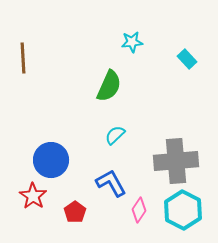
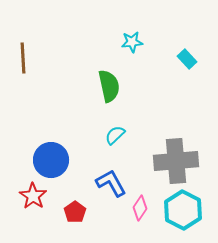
green semicircle: rotated 36 degrees counterclockwise
pink diamond: moved 1 px right, 2 px up
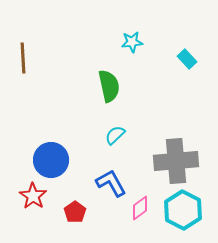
pink diamond: rotated 20 degrees clockwise
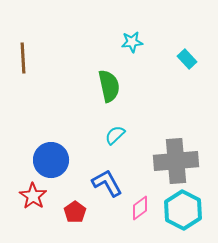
blue L-shape: moved 4 px left
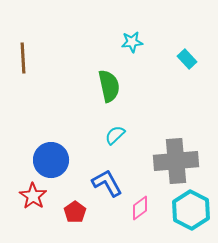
cyan hexagon: moved 8 px right
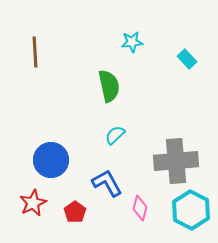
brown line: moved 12 px right, 6 px up
red star: moved 7 px down; rotated 12 degrees clockwise
pink diamond: rotated 40 degrees counterclockwise
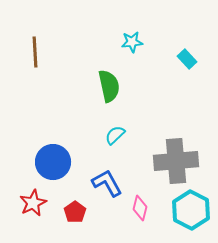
blue circle: moved 2 px right, 2 px down
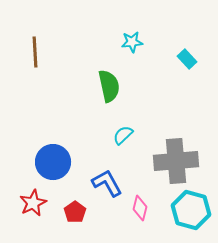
cyan semicircle: moved 8 px right
cyan hexagon: rotated 12 degrees counterclockwise
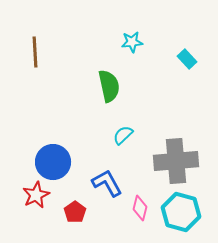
red star: moved 3 px right, 8 px up
cyan hexagon: moved 10 px left, 2 px down
